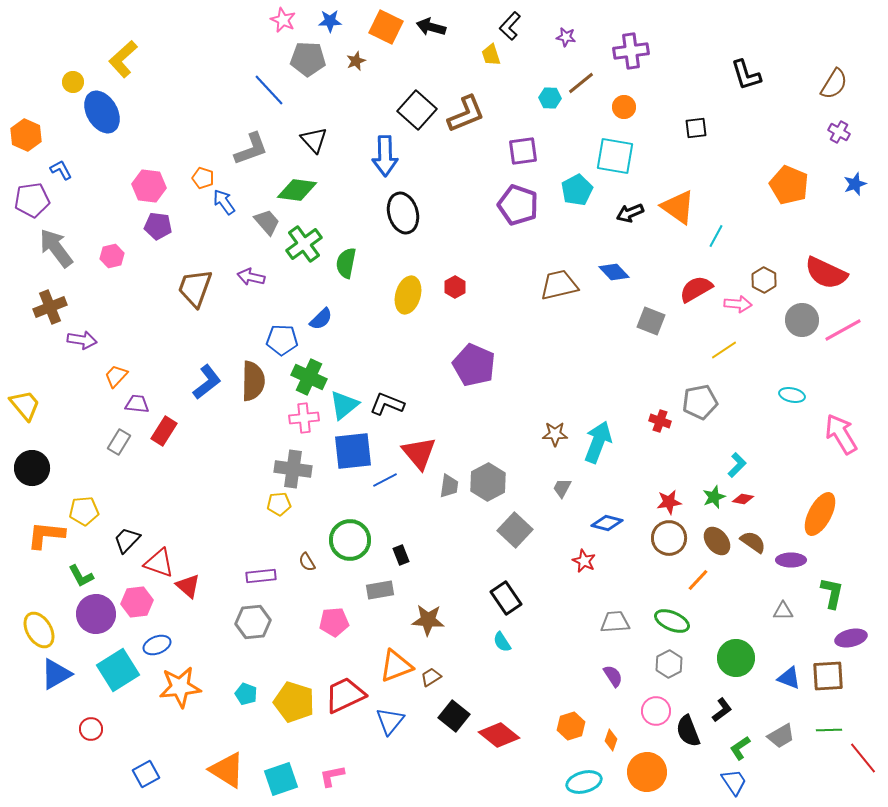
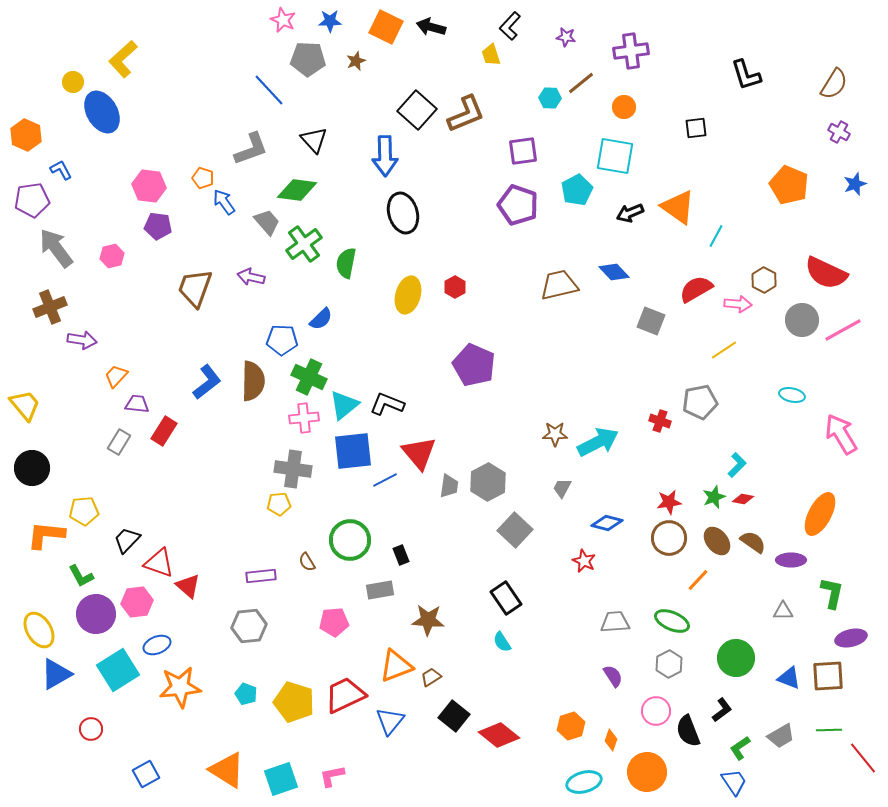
cyan arrow at (598, 442): rotated 42 degrees clockwise
gray hexagon at (253, 622): moved 4 px left, 4 px down
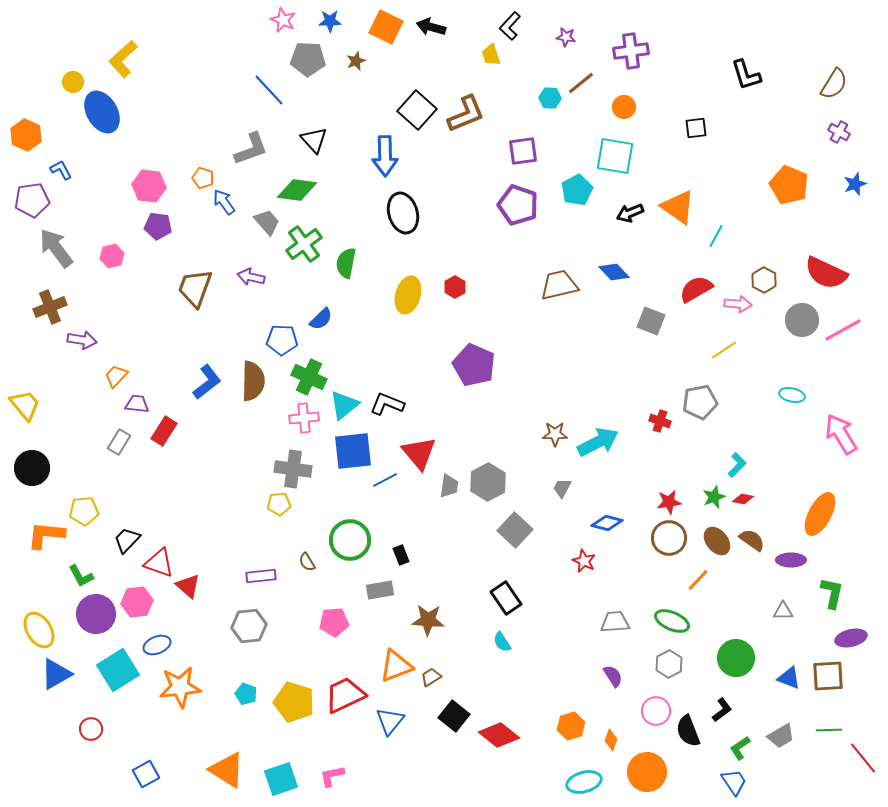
brown semicircle at (753, 542): moved 1 px left, 2 px up
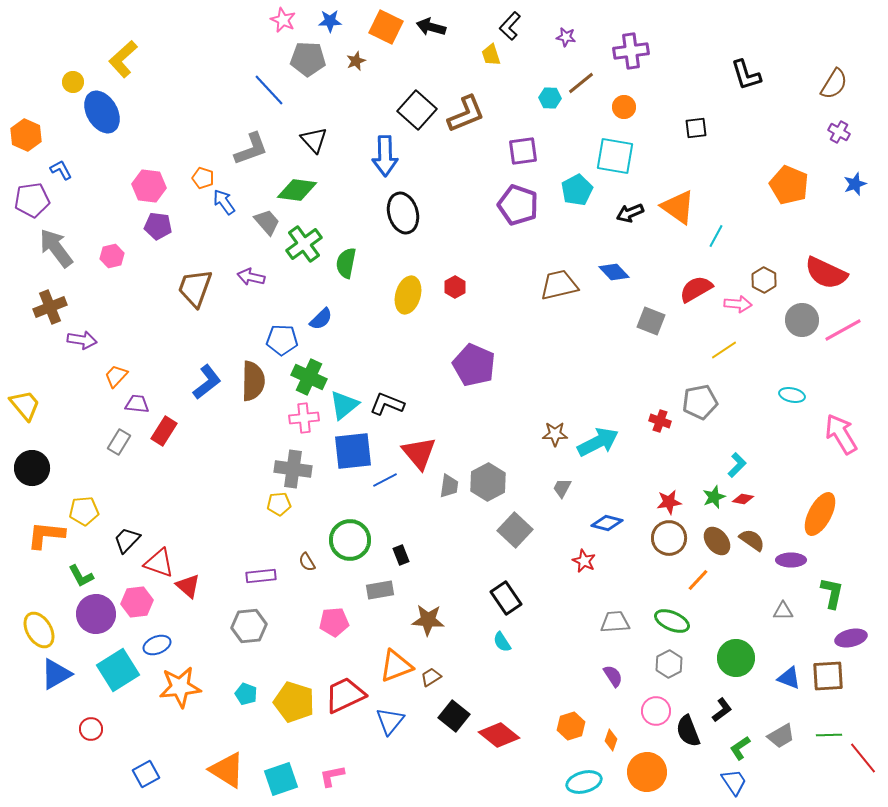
green line at (829, 730): moved 5 px down
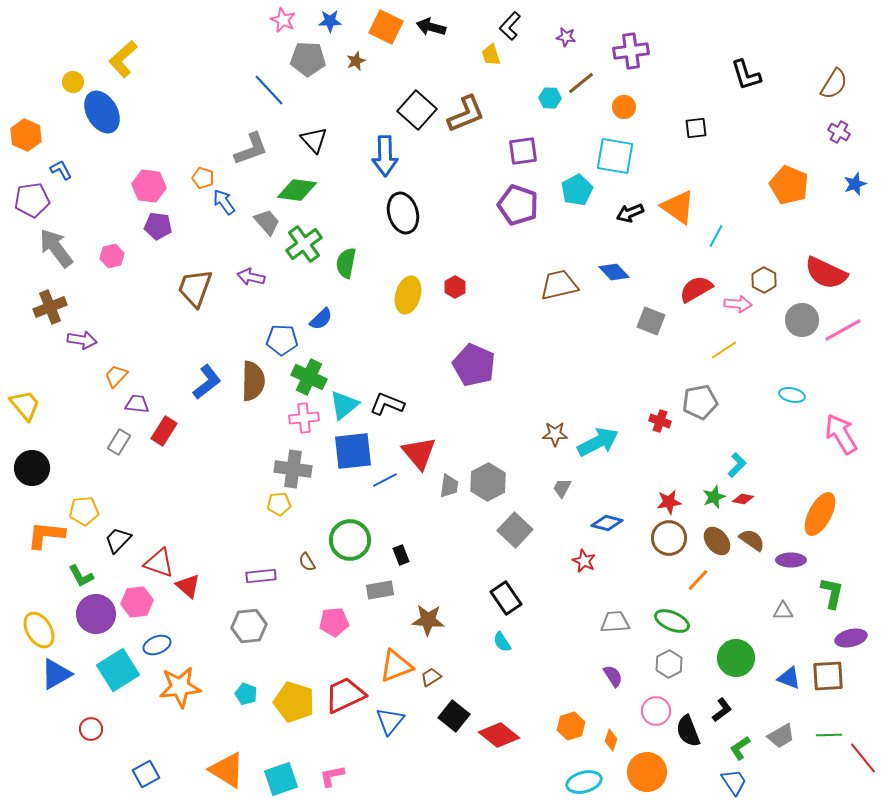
black trapezoid at (127, 540): moved 9 px left
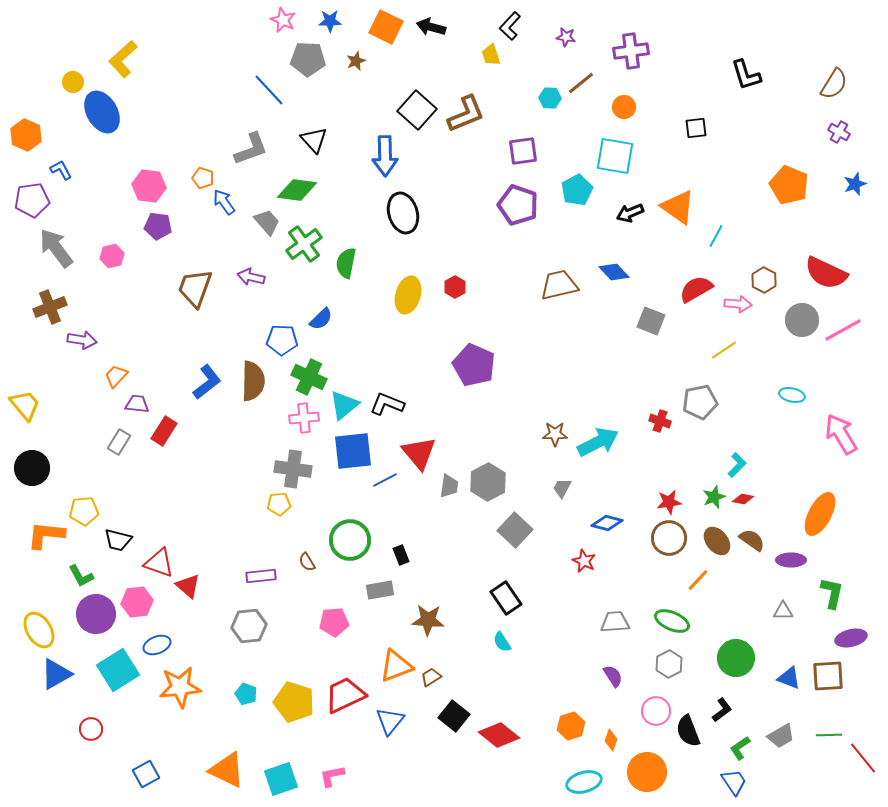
black trapezoid at (118, 540): rotated 120 degrees counterclockwise
orange triangle at (227, 770): rotated 6 degrees counterclockwise
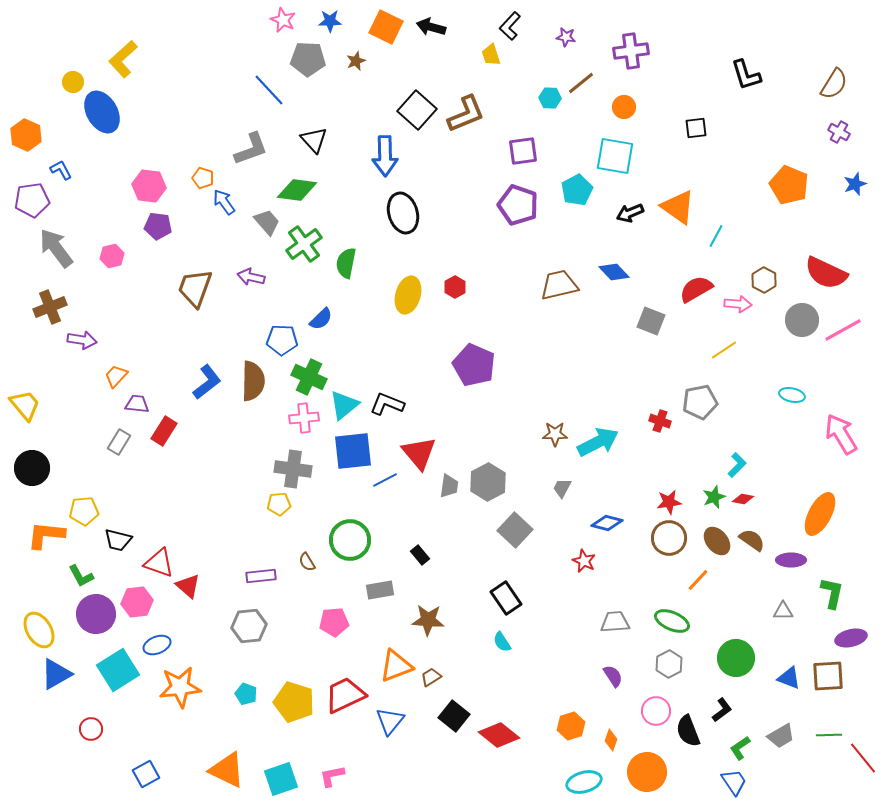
black rectangle at (401, 555): moved 19 px right; rotated 18 degrees counterclockwise
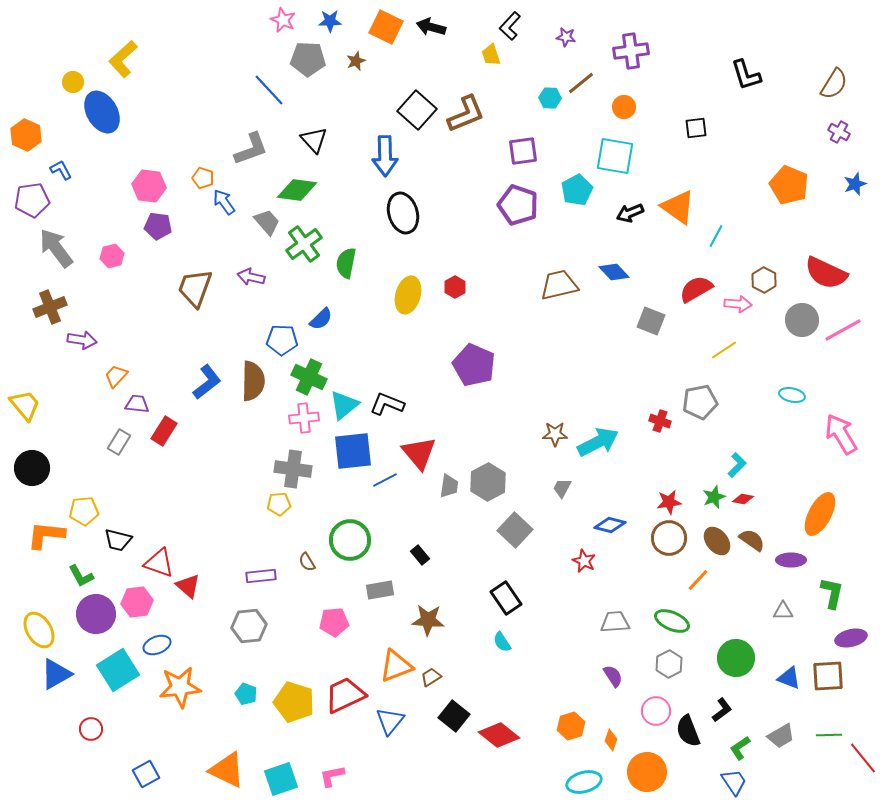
blue diamond at (607, 523): moved 3 px right, 2 px down
